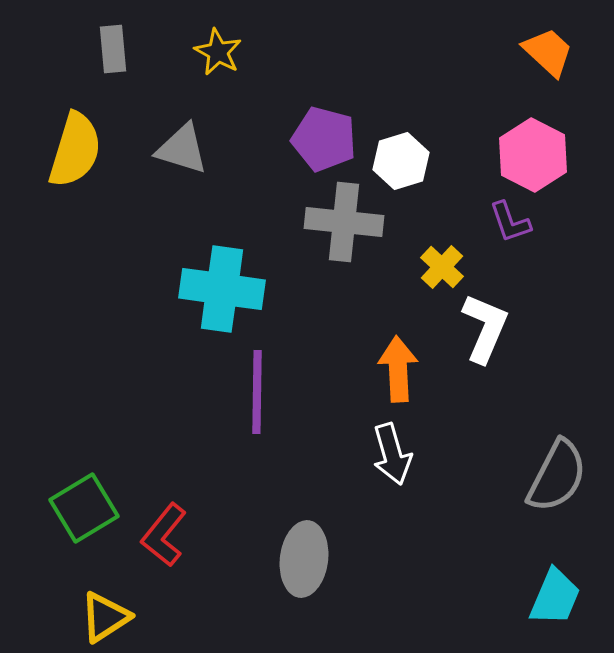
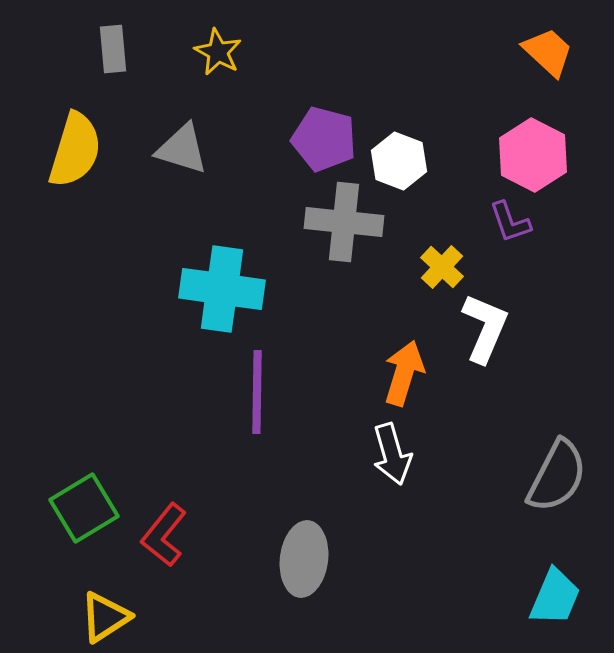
white hexagon: moved 2 px left; rotated 22 degrees counterclockwise
orange arrow: moved 6 px right, 4 px down; rotated 20 degrees clockwise
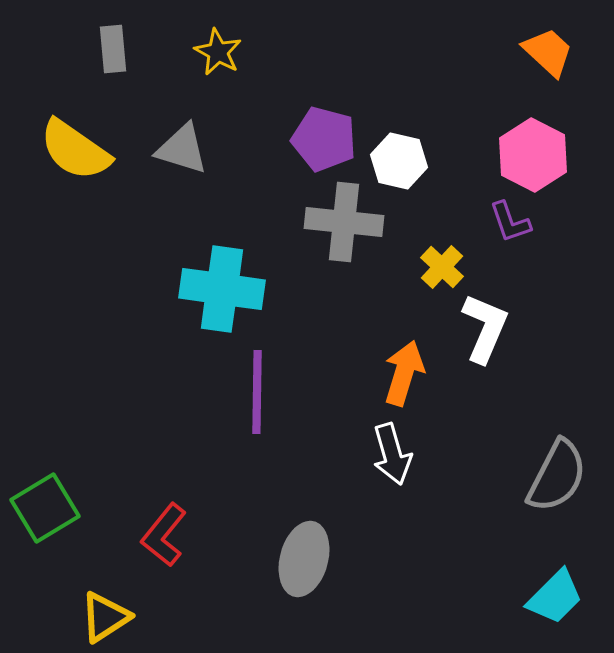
yellow semicircle: rotated 108 degrees clockwise
white hexagon: rotated 8 degrees counterclockwise
green square: moved 39 px left
gray ellipse: rotated 8 degrees clockwise
cyan trapezoid: rotated 22 degrees clockwise
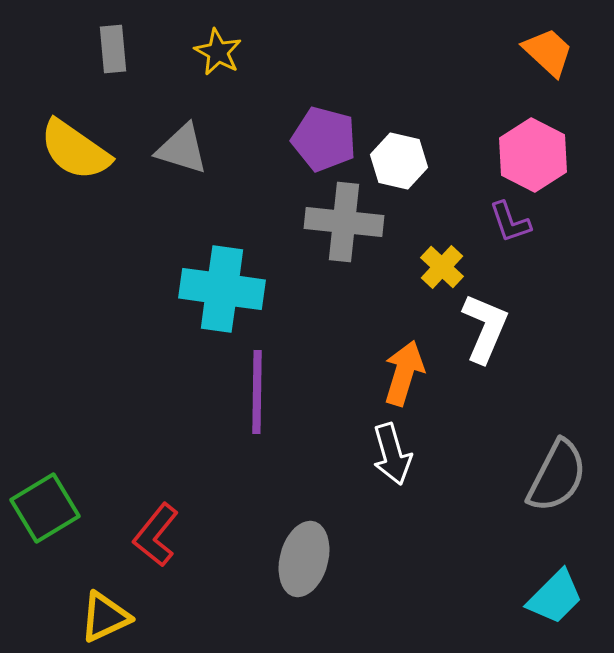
red L-shape: moved 8 px left
yellow triangle: rotated 8 degrees clockwise
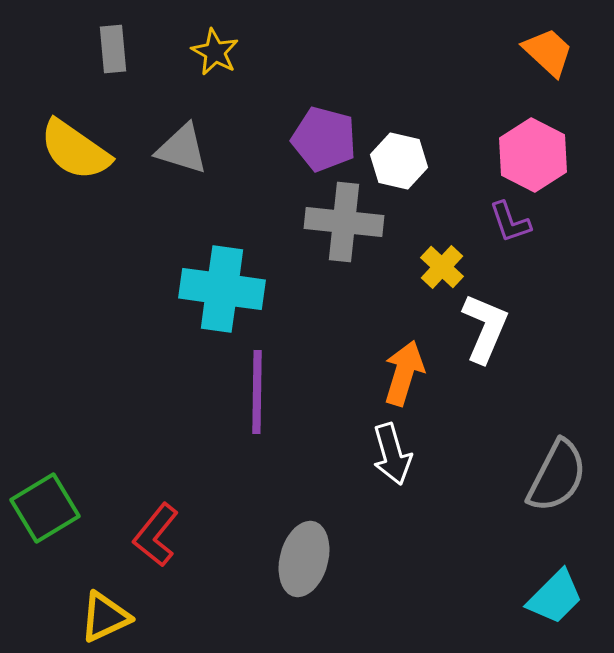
yellow star: moved 3 px left
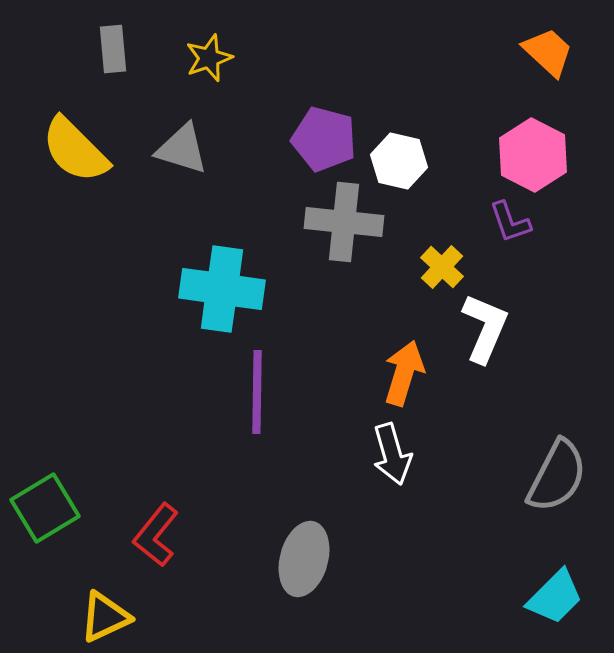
yellow star: moved 6 px left, 6 px down; rotated 24 degrees clockwise
yellow semicircle: rotated 10 degrees clockwise
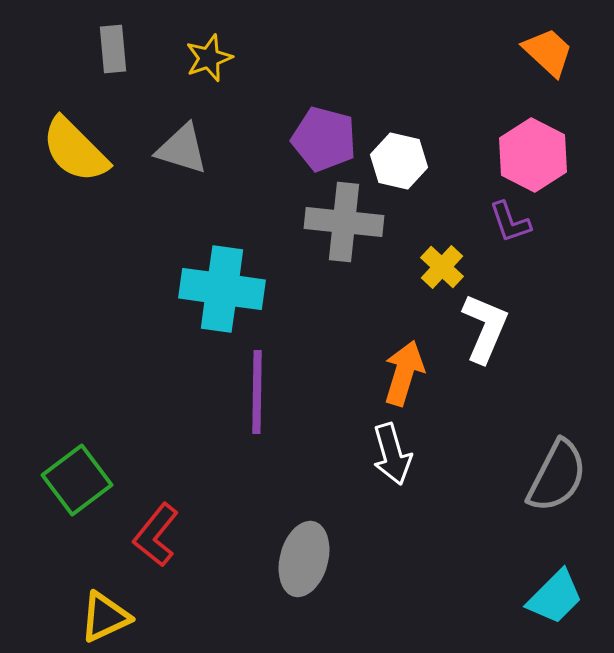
green square: moved 32 px right, 28 px up; rotated 6 degrees counterclockwise
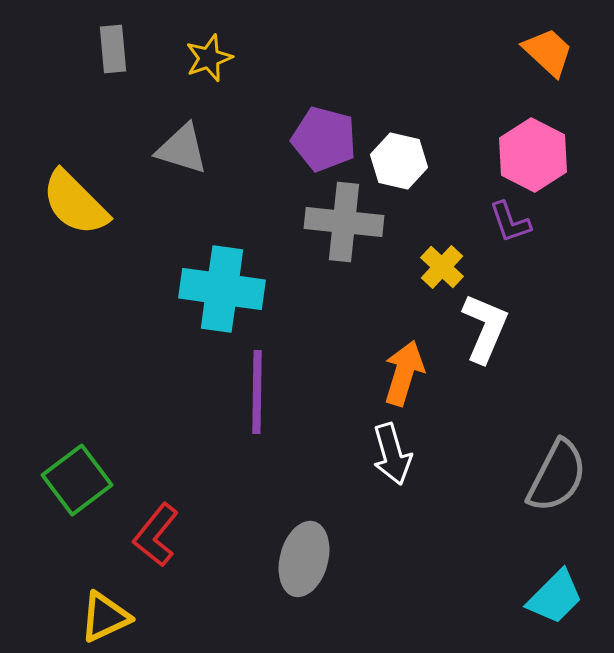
yellow semicircle: moved 53 px down
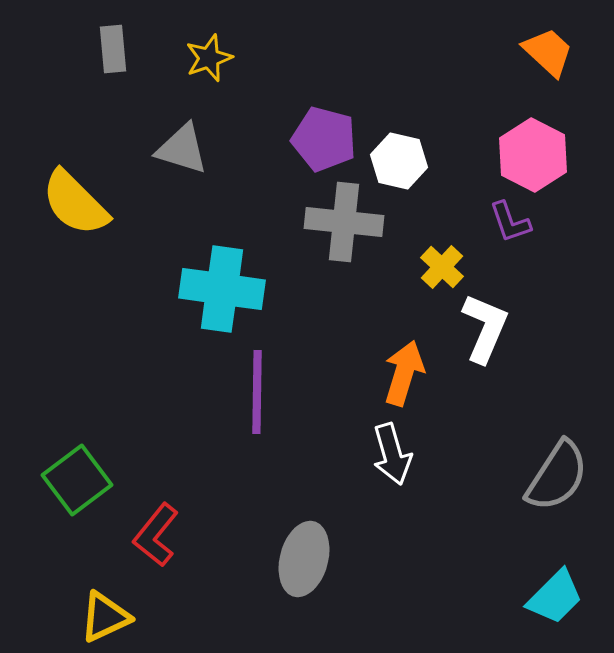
gray semicircle: rotated 6 degrees clockwise
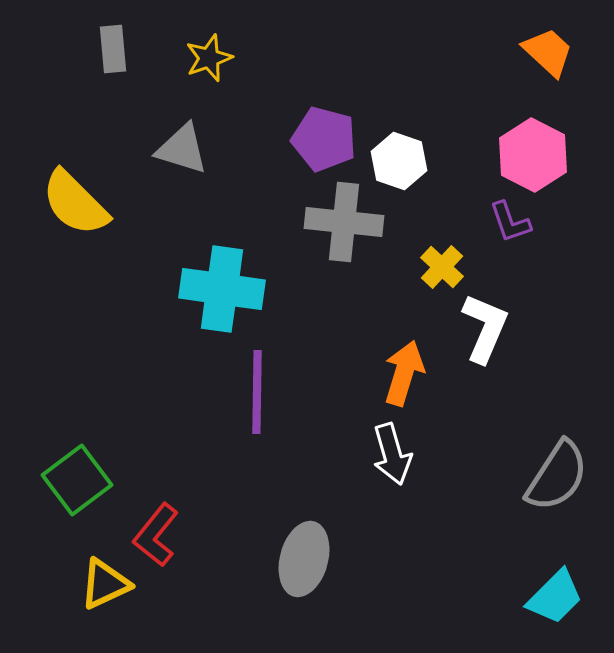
white hexagon: rotated 6 degrees clockwise
yellow triangle: moved 33 px up
